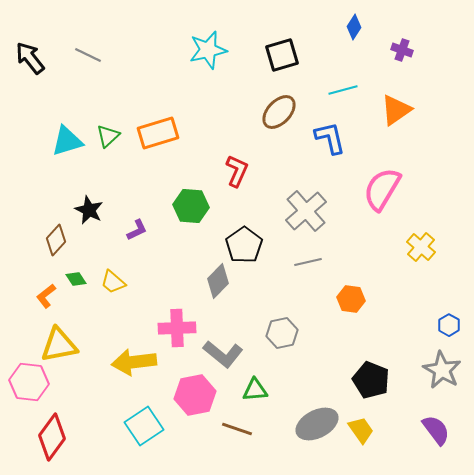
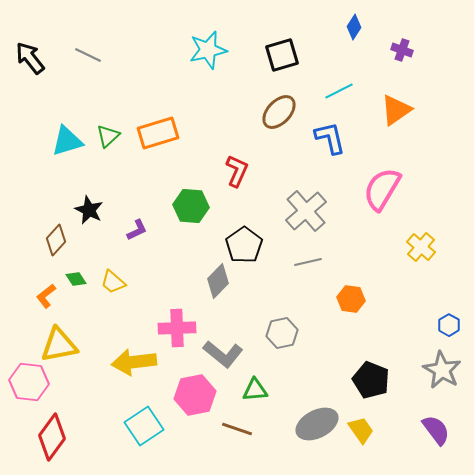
cyan line at (343, 90): moved 4 px left, 1 px down; rotated 12 degrees counterclockwise
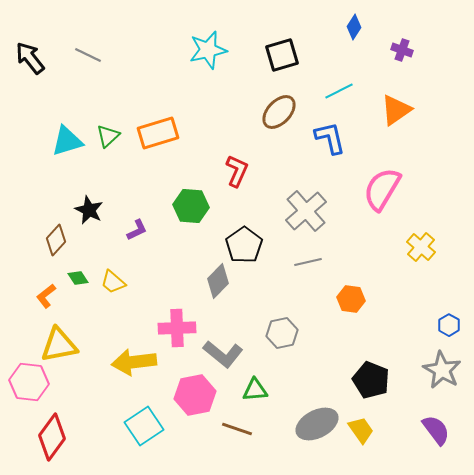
green diamond at (76, 279): moved 2 px right, 1 px up
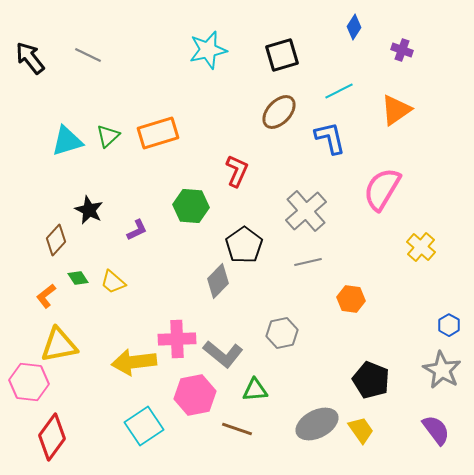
pink cross at (177, 328): moved 11 px down
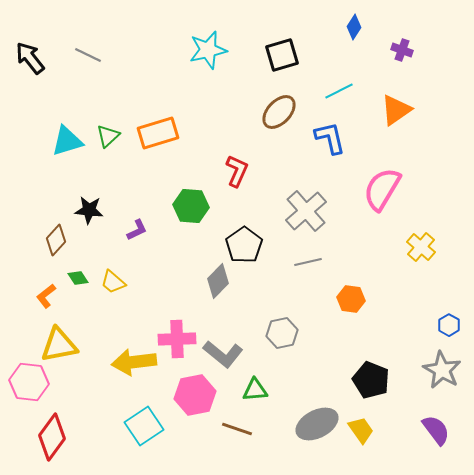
black star at (89, 210): rotated 20 degrees counterclockwise
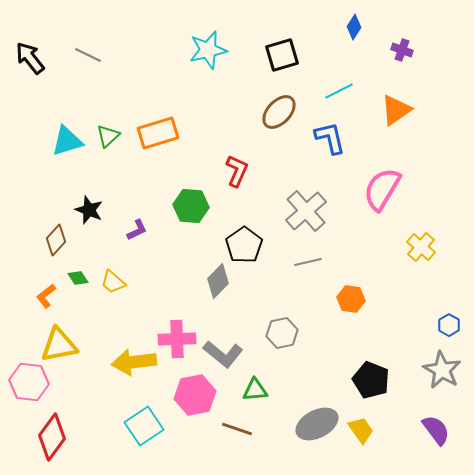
black star at (89, 210): rotated 16 degrees clockwise
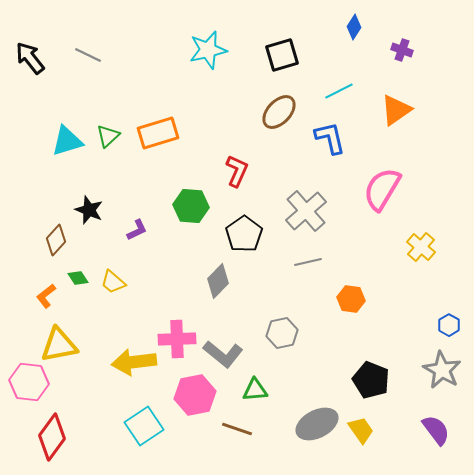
black pentagon at (244, 245): moved 11 px up
